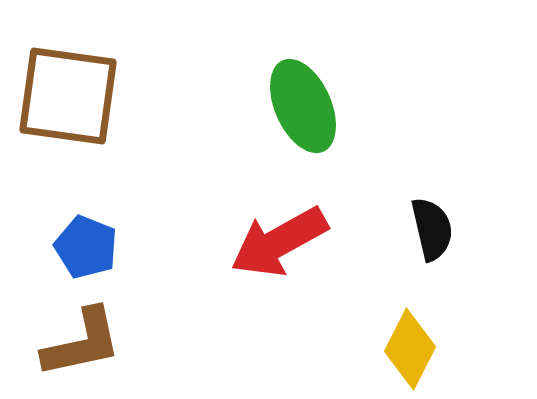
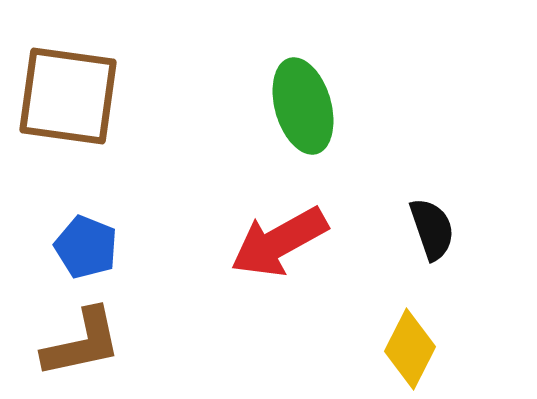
green ellipse: rotated 8 degrees clockwise
black semicircle: rotated 6 degrees counterclockwise
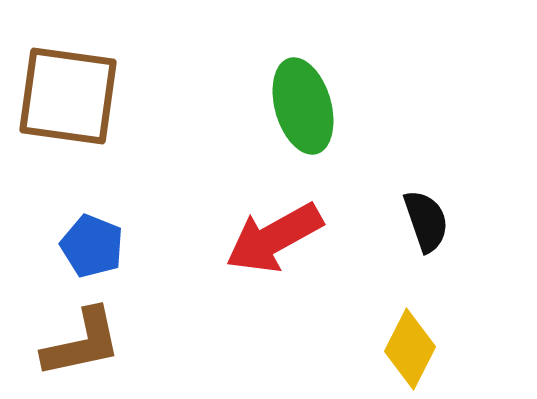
black semicircle: moved 6 px left, 8 px up
red arrow: moved 5 px left, 4 px up
blue pentagon: moved 6 px right, 1 px up
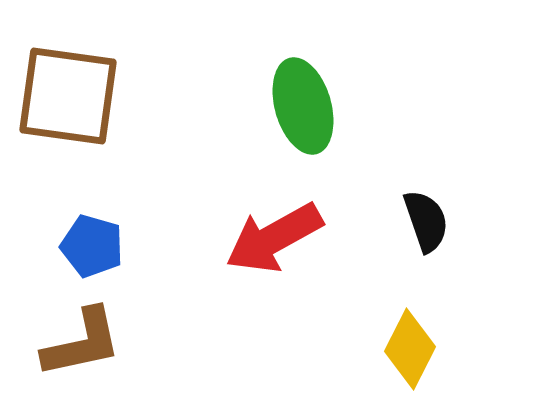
blue pentagon: rotated 6 degrees counterclockwise
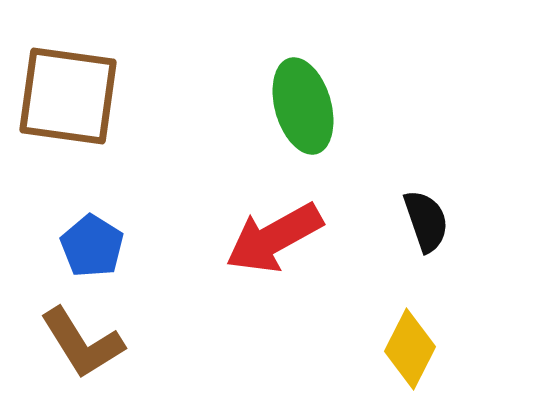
blue pentagon: rotated 16 degrees clockwise
brown L-shape: rotated 70 degrees clockwise
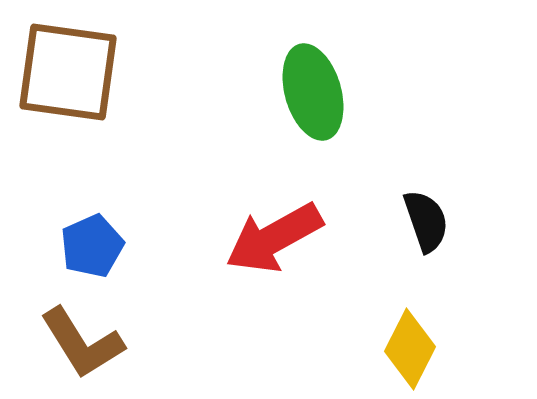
brown square: moved 24 px up
green ellipse: moved 10 px right, 14 px up
blue pentagon: rotated 16 degrees clockwise
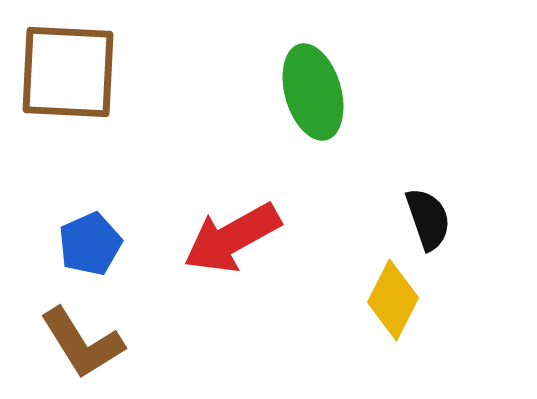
brown square: rotated 5 degrees counterclockwise
black semicircle: moved 2 px right, 2 px up
red arrow: moved 42 px left
blue pentagon: moved 2 px left, 2 px up
yellow diamond: moved 17 px left, 49 px up
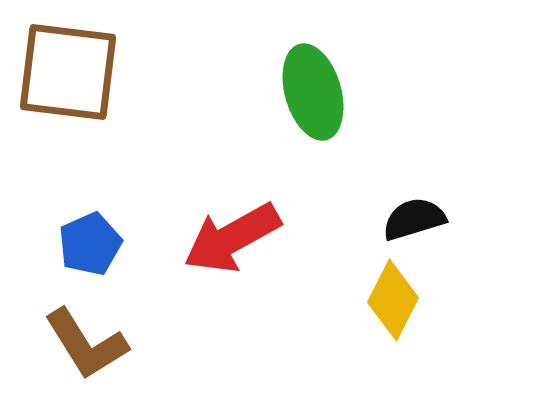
brown square: rotated 4 degrees clockwise
black semicircle: moved 14 px left; rotated 88 degrees counterclockwise
brown L-shape: moved 4 px right, 1 px down
